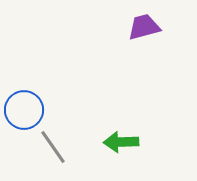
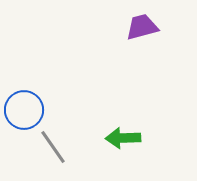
purple trapezoid: moved 2 px left
green arrow: moved 2 px right, 4 px up
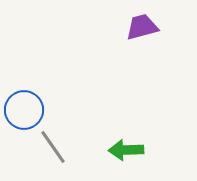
green arrow: moved 3 px right, 12 px down
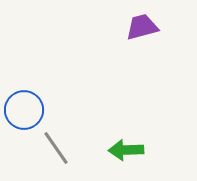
gray line: moved 3 px right, 1 px down
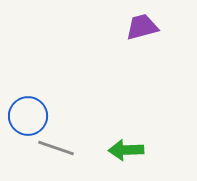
blue circle: moved 4 px right, 6 px down
gray line: rotated 36 degrees counterclockwise
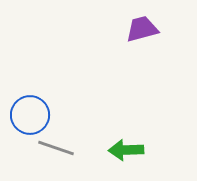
purple trapezoid: moved 2 px down
blue circle: moved 2 px right, 1 px up
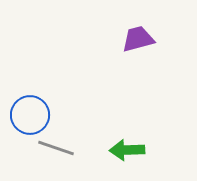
purple trapezoid: moved 4 px left, 10 px down
green arrow: moved 1 px right
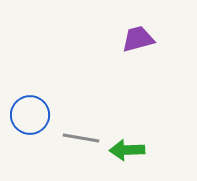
gray line: moved 25 px right, 10 px up; rotated 9 degrees counterclockwise
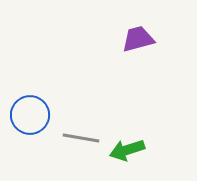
green arrow: rotated 16 degrees counterclockwise
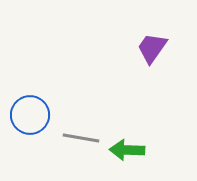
purple trapezoid: moved 14 px right, 9 px down; rotated 40 degrees counterclockwise
green arrow: rotated 20 degrees clockwise
